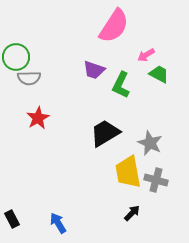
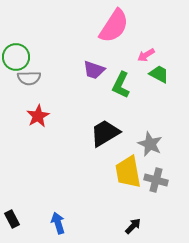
red star: moved 2 px up
gray star: moved 1 px down
black arrow: moved 1 px right, 13 px down
blue arrow: rotated 15 degrees clockwise
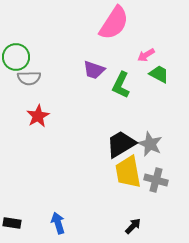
pink semicircle: moved 3 px up
black trapezoid: moved 16 px right, 11 px down
black rectangle: moved 4 px down; rotated 54 degrees counterclockwise
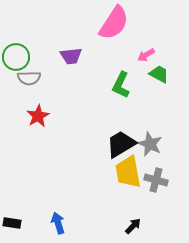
purple trapezoid: moved 23 px left, 14 px up; rotated 25 degrees counterclockwise
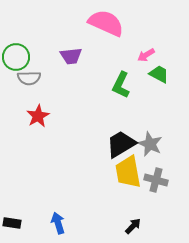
pink semicircle: moved 8 px left; rotated 99 degrees counterclockwise
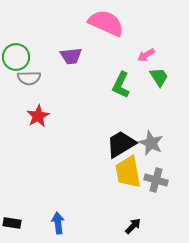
green trapezoid: moved 3 px down; rotated 30 degrees clockwise
gray star: moved 1 px right, 1 px up
blue arrow: rotated 10 degrees clockwise
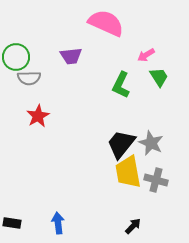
black trapezoid: rotated 20 degrees counterclockwise
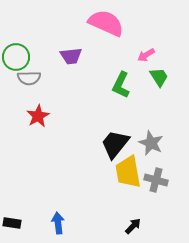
black trapezoid: moved 6 px left
